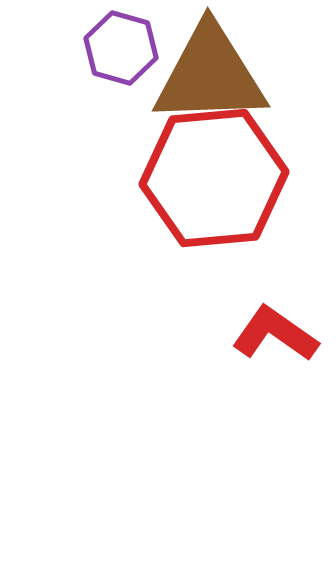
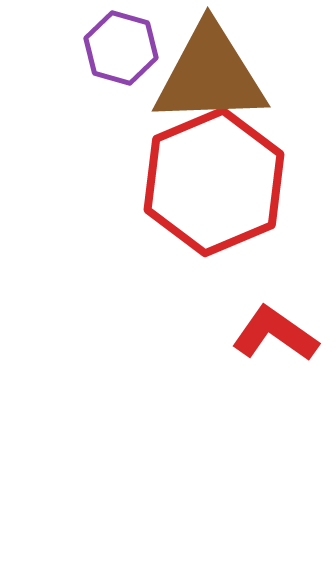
red hexagon: moved 4 px down; rotated 18 degrees counterclockwise
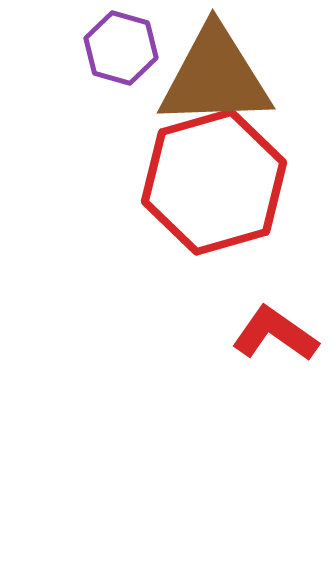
brown triangle: moved 5 px right, 2 px down
red hexagon: rotated 7 degrees clockwise
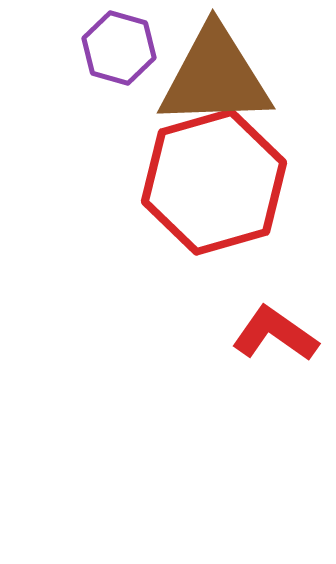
purple hexagon: moved 2 px left
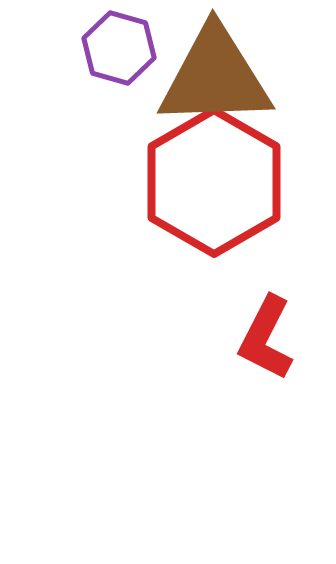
red hexagon: rotated 14 degrees counterclockwise
red L-shape: moved 9 px left, 4 px down; rotated 98 degrees counterclockwise
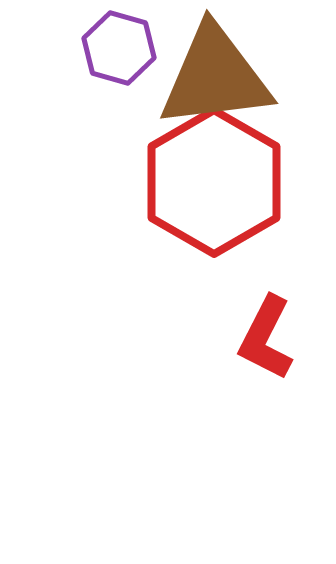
brown triangle: rotated 5 degrees counterclockwise
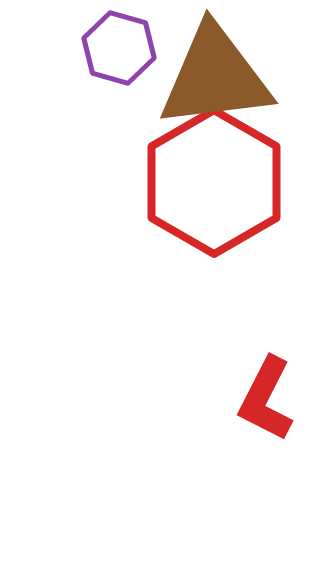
red L-shape: moved 61 px down
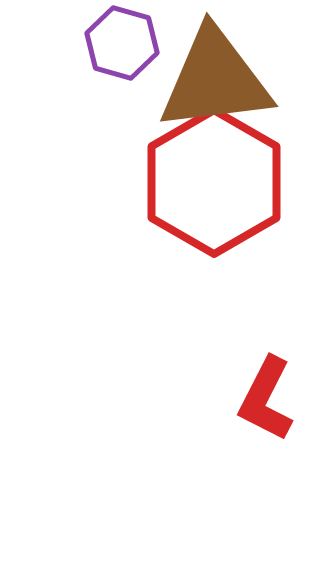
purple hexagon: moved 3 px right, 5 px up
brown triangle: moved 3 px down
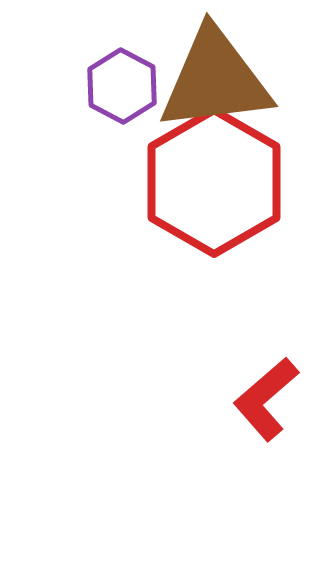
purple hexagon: moved 43 px down; rotated 12 degrees clockwise
red L-shape: rotated 22 degrees clockwise
